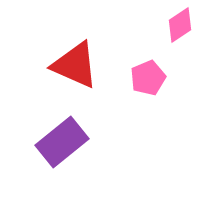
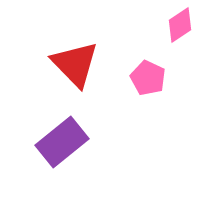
red triangle: moved 1 px up; rotated 22 degrees clockwise
pink pentagon: rotated 24 degrees counterclockwise
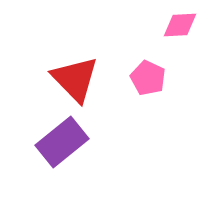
pink diamond: rotated 30 degrees clockwise
red triangle: moved 15 px down
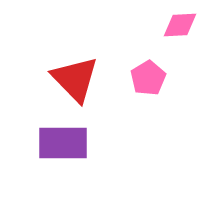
pink pentagon: rotated 16 degrees clockwise
purple rectangle: moved 1 px right, 1 px down; rotated 39 degrees clockwise
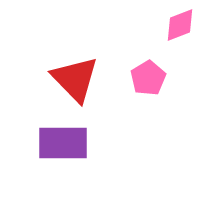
pink diamond: rotated 18 degrees counterclockwise
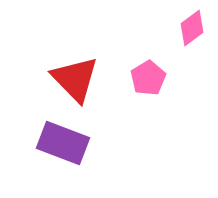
pink diamond: moved 12 px right, 3 px down; rotated 15 degrees counterclockwise
purple rectangle: rotated 21 degrees clockwise
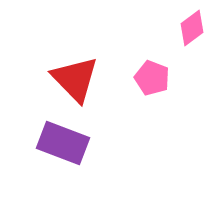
pink pentagon: moved 4 px right; rotated 20 degrees counterclockwise
